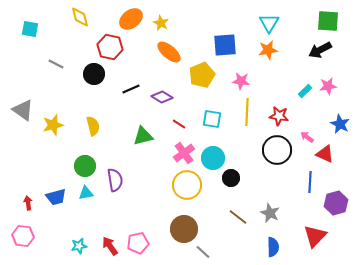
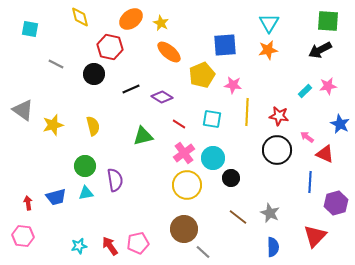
pink star at (241, 81): moved 8 px left, 4 px down
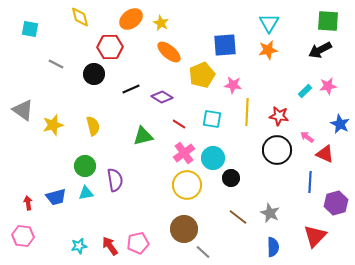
red hexagon at (110, 47): rotated 15 degrees counterclockwise
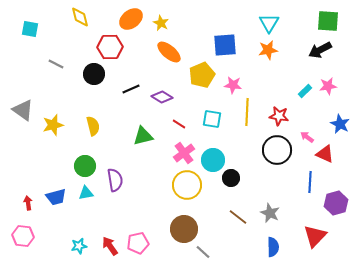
cyan circle at (213, 158): moved 2 px down
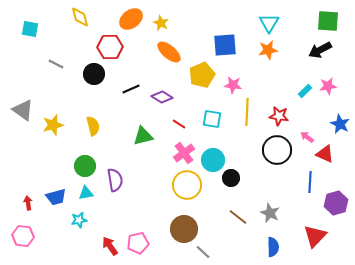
cyan star at (79, 246): moved 26 px up
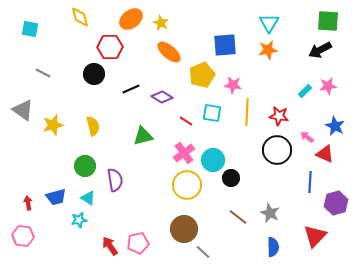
gray line at (56, 64): moved 13 px left, 9 px down
cyan square at (212, 119): moved 6 px up
red line at (179, 124): moved 7 px right, 3 px up
blue star at (340, 124): moved 5 px left, 2 px down
cyan triangle at (86, 193): moved 2 px right, 5 px down; rotated 42 degrees clockwise
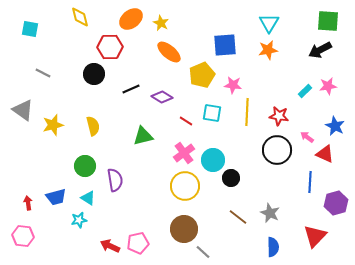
yellow circle at (187, 185): moved 2 px left, 1 px down
red arrow at (110, 246): rotated 30 degrees counterclockwise
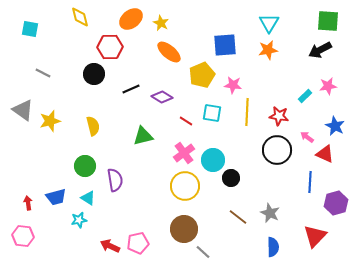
cyan rectangle at (305, 91): moved 5 px down
yellow star at (53, 125): moved 3 px left, 4 px up
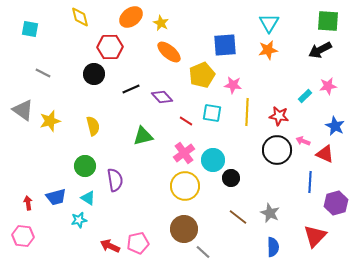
orange ellipse at (131, 19): moved 2 px up
purple diamond at (162, 97): rotated 15 degrees clockwise
pink arrow at (307, 137): moved 4 px left, 4 px down; rotated 16 degrees counterclockwise
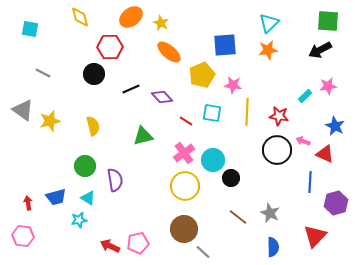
cyan triangle at (269, 23): rotated 15 degrees clockwise
